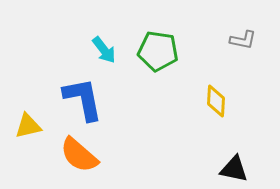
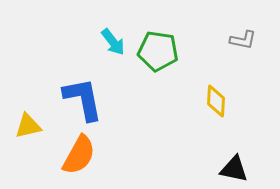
cyan arrow: moved 9 px right, 8 px up
orange semicircle: rotated 102 degrees counterclockwise
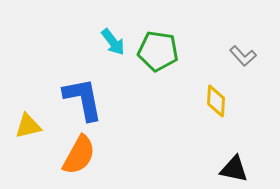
gray L-shape: moved 16 px down; rotated 36 degrees clockwise
